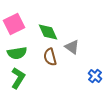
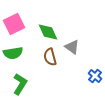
green semicircle: moved 4 px left
green L-shape: moved 2 px right, 6 px down
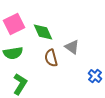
green diamond: moved 5 px left
brown semicircle: moved 1 px right, 1 px down
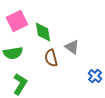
pink square: moved 3 px right, 3 px up
green diamond: rotated 15 degrees clockwise
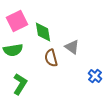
green semicircle: moved 3 px up
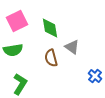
green diamond: moved 7 px right, 4 px up
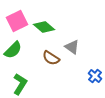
green diamond: moved 6 px left, 1 px up; rotated 40 degrees counterclockwise
green semicircle: rotated 36 degrees counterclockwise
brown semicircle: rotated 42 degrees counterclockwise
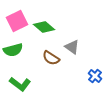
green semicircle: rotated 30 degrees clockwise
green L-shape: rotated 95 degrees clockwise
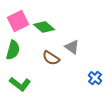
pink square: moved 1 px right
green semicircle: rotated 60 degrees counterclockwise
blue cross: moved 2 px down
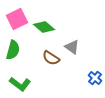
pink square: moved 1 px left, 2 px up
